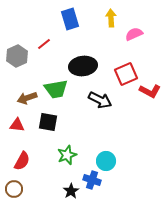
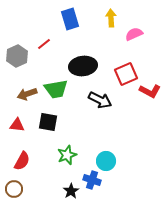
brown arrow: moved 4 px up
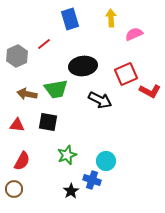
brown arrow: rotated 30 degrees clockwise
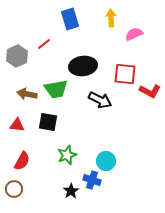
red square: moved 1 px left; rotated 30 degrees clockwise
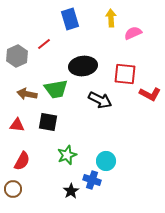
pink semicircle: moved 1 px left, 1 px up
red L-shape: moved 3 px down
brown circle: moved 1 px left
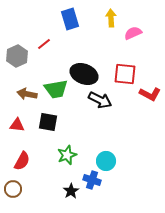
black ellipse: moved 1 px right, 8 px down; rotated 28 degrees clockwise
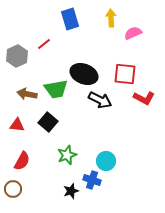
red L-shape: moved 6 px left, 4 px down
black square: rotated 30 degrees clockwise
black star: rotated 14 degrees clockwise
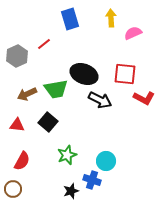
brown arrow: rotated 36 degrees counterclockwise
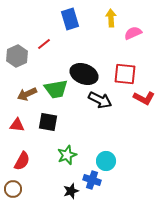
black square: rotated 30 degrees counterclockwise
